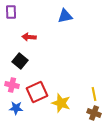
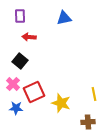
purple rectangle: moved 9 px right, 4 px down
blue triangle: moved 1 px left, 2 px down
pink cross: moved 1 px right, 1 px up; rotated 32 degrees clockwise
red square: moved 3 px left
brown cross: moved 6 px left, 9 px down; rotated 24 degrees counterclockwise
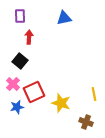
red arrow: rotated 88 degrees clockwise
blue star: moved 1 px right, 1 px up; rotated 16 degrees counterclockwise
brown cross: moved 2 px left; rotated 24 degrees clockwise
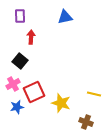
blue triangle: moved 1 px right, 1 px up
red arrow: moved 2 px right
pink cross: rotated 16 degrees clockwise
yellow line: rotated 64 degrees counterclockwise
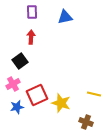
purple rectangle: moved 12 px right, 4 px up
black square: rotated 14 degrees clockwise
red square: moved 3 px right, 3 px down
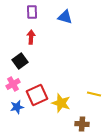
blue triangle: rotated 28 degrees clockwise
brown cross: moved 4 px left, 2 px down; rotated 16 degrees counterclockwise
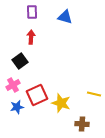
pink cross: moved 1 px down
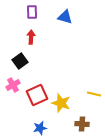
blue star: moved 23 px right, 21 px down
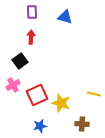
blue star: moved 2 px up
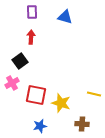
pink cross: moved 1 px left, 2 px up
red square: moved 1 px left; rotated 35 degrees clockwise
